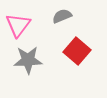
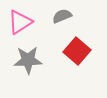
pink triangle: moved 2 px right, 3 px up; rotated 20 degrees clockwise
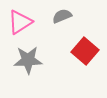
red square: moved 8 px right
